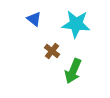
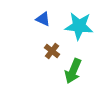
blue triangle: moved 9 px right; rotated 14 degrees counterclockwise
cyan star: moved 3 px right, 2 px down
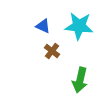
blue triangle: moved 7 px down
green arrow: moved 7 px right, 9 px down; rotated 10 degrees counterclockwise
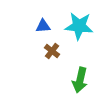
blue triangle: rotated 28 degrees counterclockwise
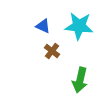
blue triangle: rotated 28 degrees clockwise
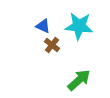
brown cross: moved 6 px up
green arrow: moved 1 px left; rotated 145 degrees counterclockwise
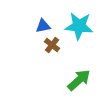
blue triangle: rotated 35 degrees counterclockwise
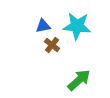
cyan star: moved 2 px left
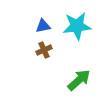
cyan star: rotated 12 degrees counterclockwise
brown cross: moved 8 px left, 5 px down; rotated 28 degrees clockwise
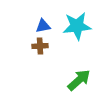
brown cross: moved 4 px left, 4 px up; rotated 21 degrees clockwise
